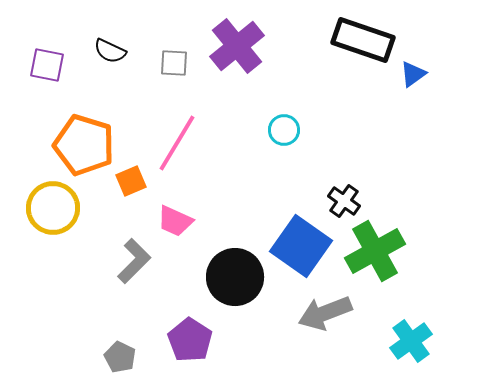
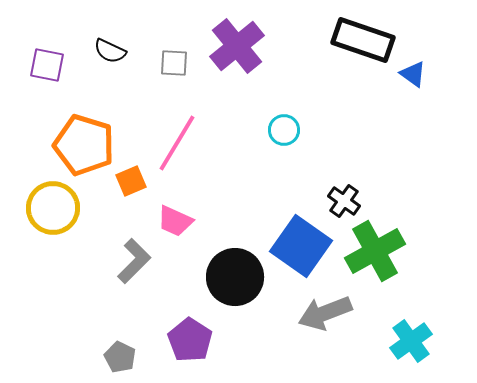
blue triangle: rotated 48 degrees counterclockwise
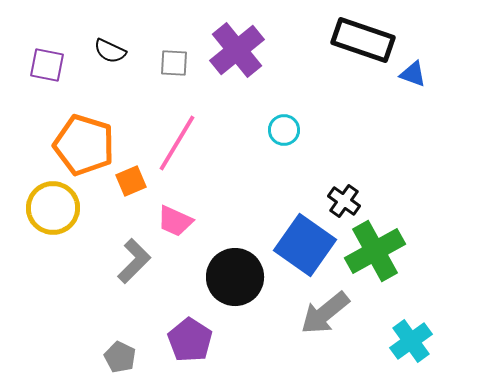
purple cross: moved 4 px down
blue triangle: rotated 16 degrees counterclockwise
blue square: moved 4 px right, 1 px up
gray arrow: rotated 18 degrees counterclockwise
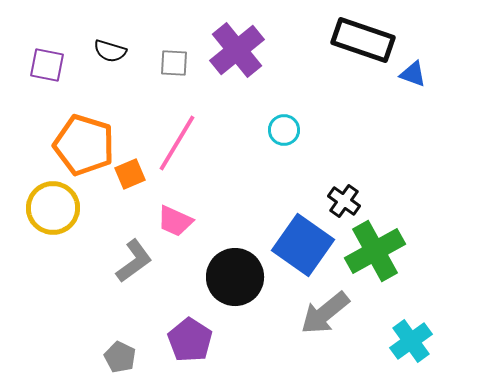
black semicircle: rotated 8 degrees counterclockwise
orange square: moved 1 px left, 7 px up
blue square: moved 2 px left
gray L-shape: rotated 9 degrees clockwise
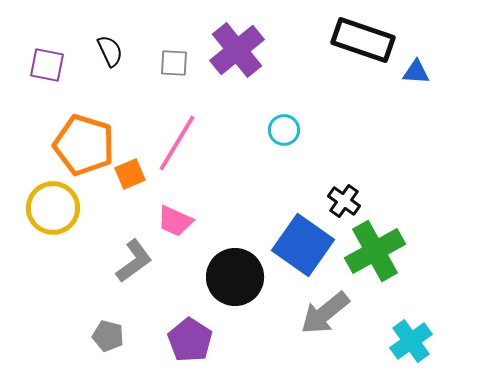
black semicircle: rotated 132 degrees counterclockwise
blue triangle: moved 3 px right, 2 px up; rotated 16 degrees counterclockwise
gray pentagon: moved 12 px left, 21 px up; rotated 12 degrees counterclockwise
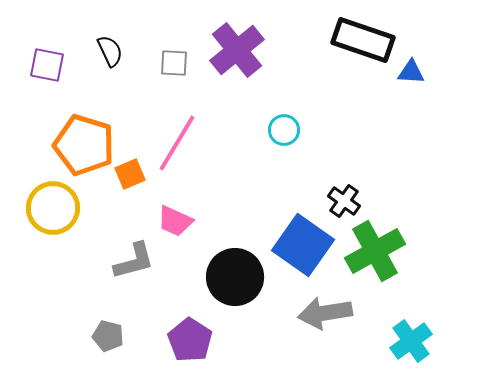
blue triangle: moved 5 px left
gray L-shape: rotated 21 degrees clockwise
gray arrow: rotated 30 degrees clockwise
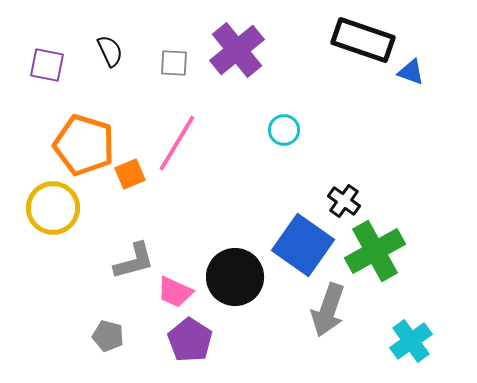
blue triangle: rotated 16 degrees clockwise
pink trapezoid: moved 71 px down
gray arrow: moved 3 px right, 3 px up; rotated 62 degrees counterclockwise
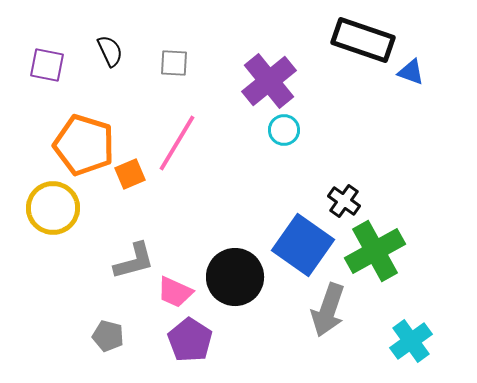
purple cross: moved 32 px right, 31 px down
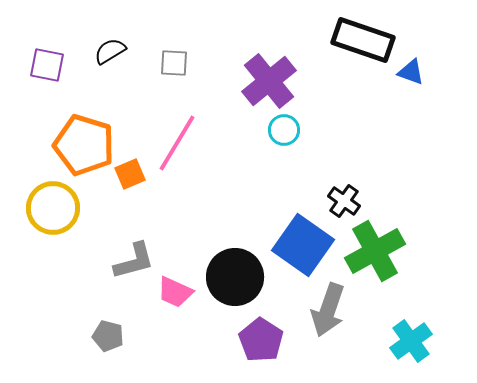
black semicircle: rotated 96 degrees counterclockwise
purple pentagon: moved 71 px right
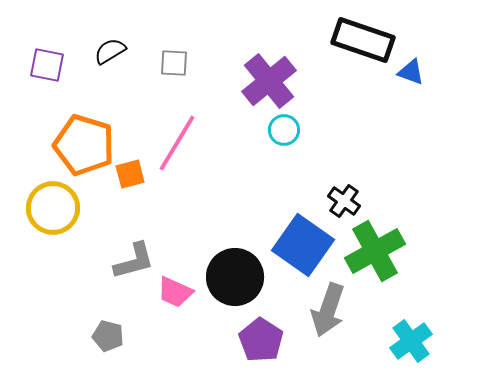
orange square: rotated 8 degrees clockwise
